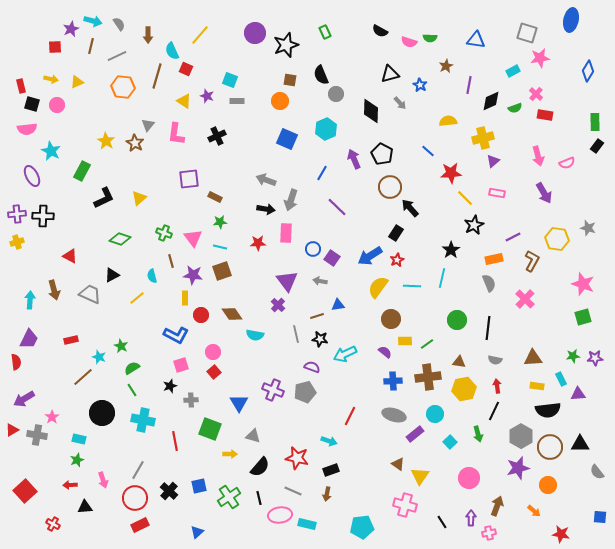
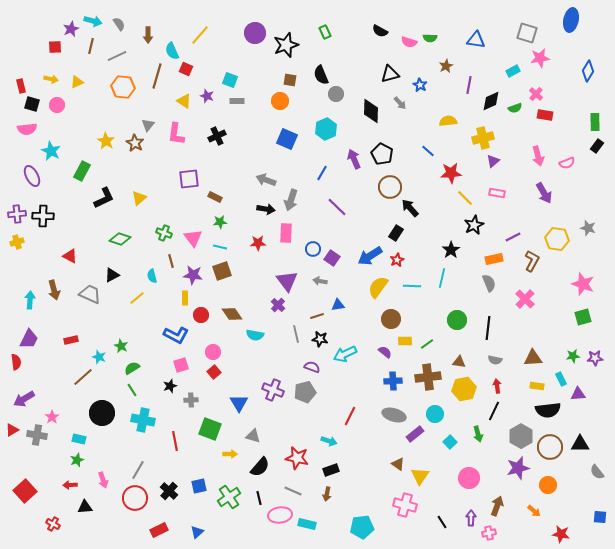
red rectangle at (140, 525): moved 19 px right, 5 px down
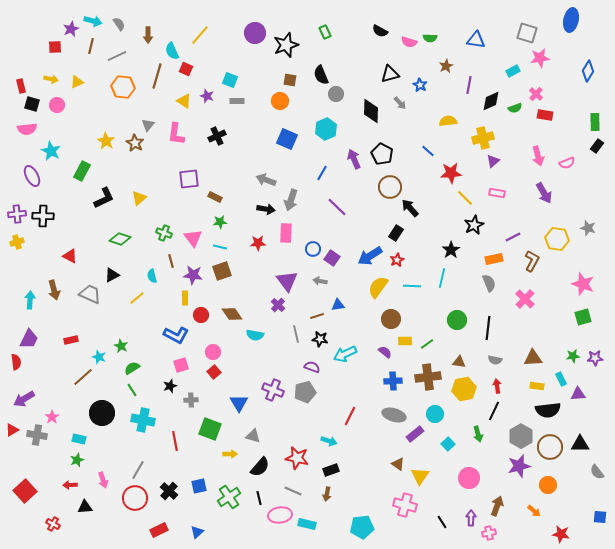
cyan square at (450, 442): moved 2 px left, 2 px down
purple star at (518, 468): moved 1 px right, 2 px up
